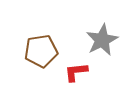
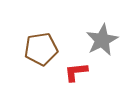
brown pentagon: moved 2 px up
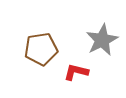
red L-shape: rotated 20 degrees clockwise
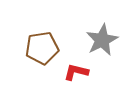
brown pentagon: moved 1 px right, 1 px up
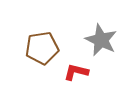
gray star: moved 1 px left; rotated 20 degrees counterclockwise
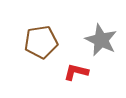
brown pentagon: moved 1 px left, 6 px up
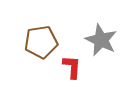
red L-shape: moved 4 px left, 5 px up; rotated 80 degrees clockwise
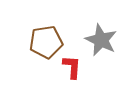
brown pentagon: moved 5 px right
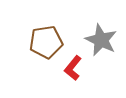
red L-shape: moved 1 px right, 1 px down; rotated 145 degrees counterclockwise
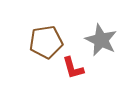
red L-shape: rotated 55 degrees counterclockwise
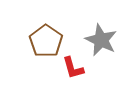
brown pentagon: moved 1 px up; rotated 28 degrees counterclockwise
